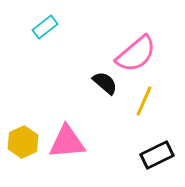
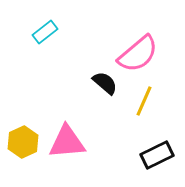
cyan rectangle: moved 5 px down
pink semicircle: moved 2 px right
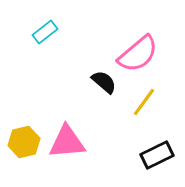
black semicircle: moved 1 px left, 1 px up
yellow line: moved 1 px down; rotated 12 degrees clockwise
yellow hexagon: moved 1 px right; rotated 12 degrees clockwise
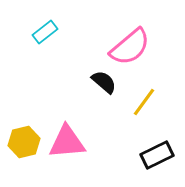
pink semicircle: moved 8 px left, 7 px up
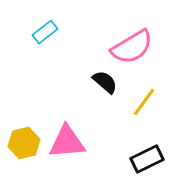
pink semicircle: moved 2 px right; rotated 9 degrees clockwise
black semicircle: moved 1 px right
yellow hexagon: moved 1 px down
black rectangle: moved 10 px left, 4 px down
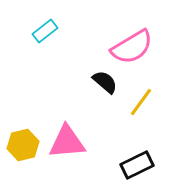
cyan rectangle: moved 1 px up
yellow line: moved 3 px left
yellow hexagon: moved 1 px left, 2 px down
black rectangle: moved 10 px left, 6 px down
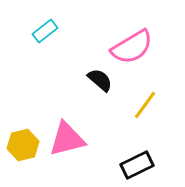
black semicircle: moved 5 px left, 2 px up
yellow line: moved 4 px right, 3 px down
pink triangle: moved 3 px up; rotated 9 degrees counterclockwise
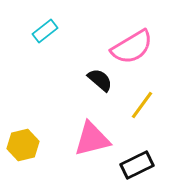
yellow line: moved 3 px left
pink triangle: moved 25 px right
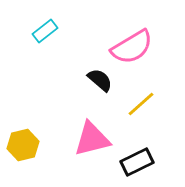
yellow line: moved 1 px left, 1 px up; rotated 12 degrees clockwise
black rectangle: moved 3 px up
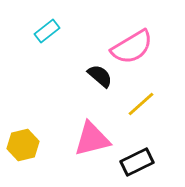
cyan rectangle: moved 2 px right
black semicircle: moved 4 px up
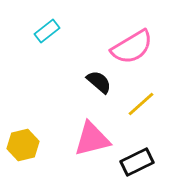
black semicircle: moved 1 px left, 6 px down
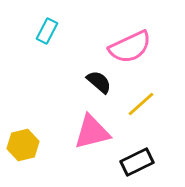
cyan rectangle: rotated 25 degrees counterclockwise
pink semicircle: moved 2 px left; rotated 6 degrees clockwise
pink triangle: moved 7 px up
